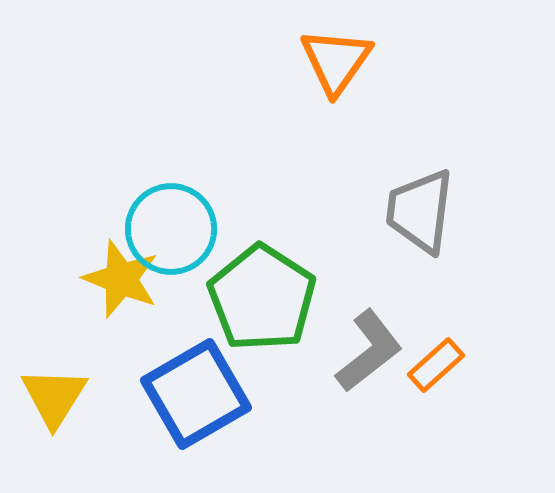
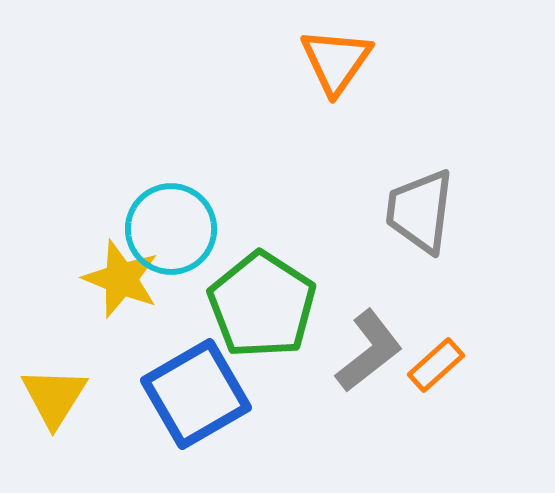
green pentagon: moved 7 px down
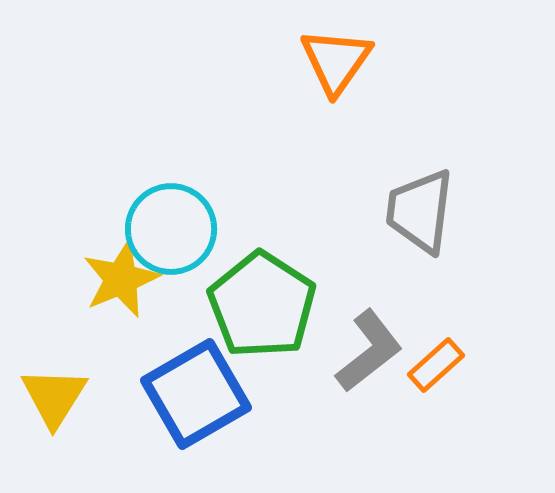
yellow star: rotated 28 degrees clockwise
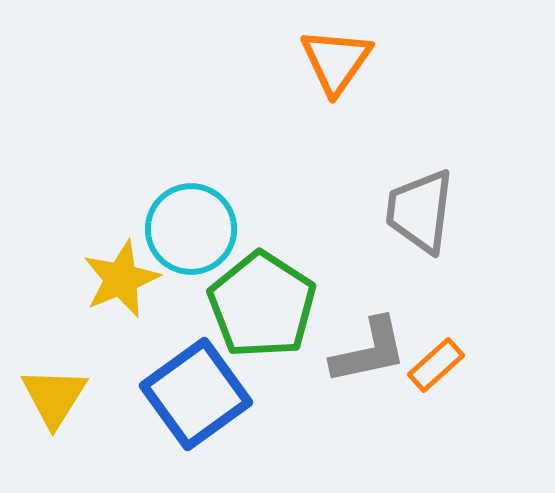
cyan circle: moved 20 px right
gray L-shape: rotated 26 degrees clockwise
blue square: rotated 6 degrees counterclockwise
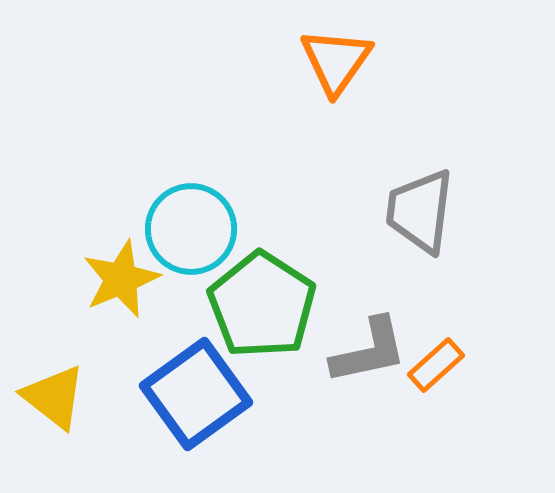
yellow triangle: rotated 24 degrees counterclockwise
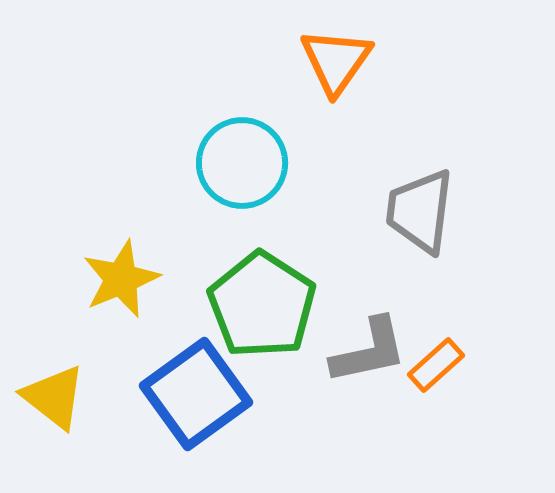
cyan circle: moved 51 px right, 66 px up
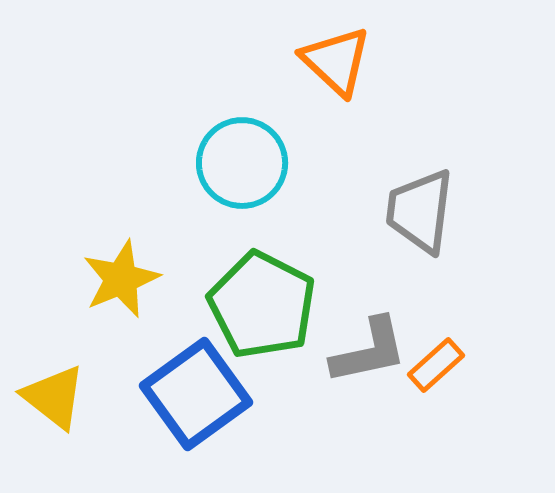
orange triangle: rotated 22 degrees counterclockwise
green pentagon: rotated 6 degrees counterclockwise
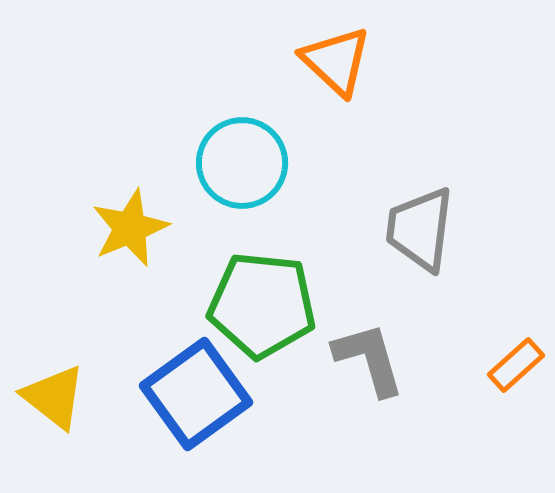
gray trapezoid: moved 18 px down
yellow star: moved 9 px right, 51 px up
green pentagon: rotated 21 degrees counterclockwise
gray L-shape: moved 8 px down; rotated 94 degrees counterclockwise
orange rectangle: moved 80 px right
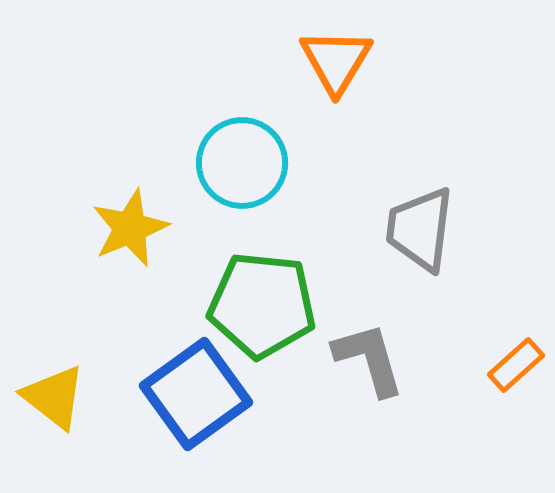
orange triangle: rotated 18 degrees clockwise
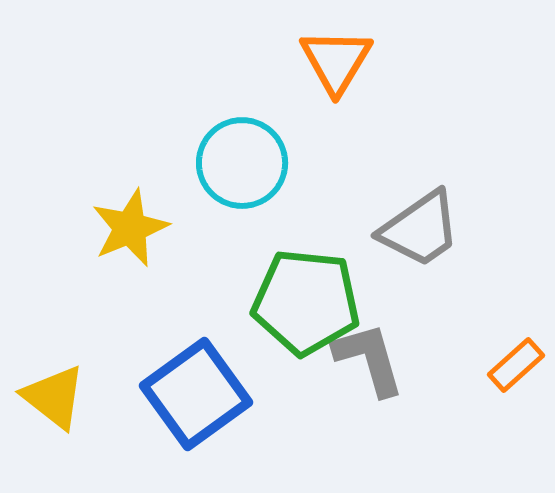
gray trapezoid: rotated 132 degrees counterclockwise
green pentagon: moved 44 px right, 3 px up
